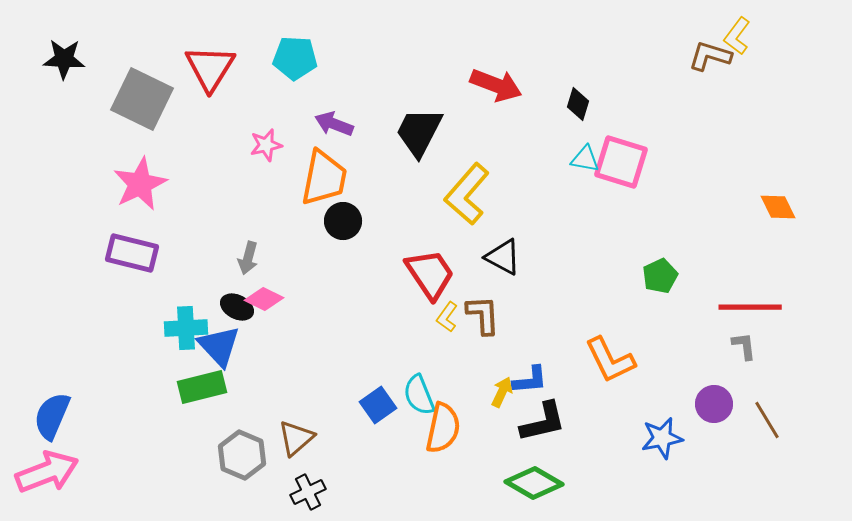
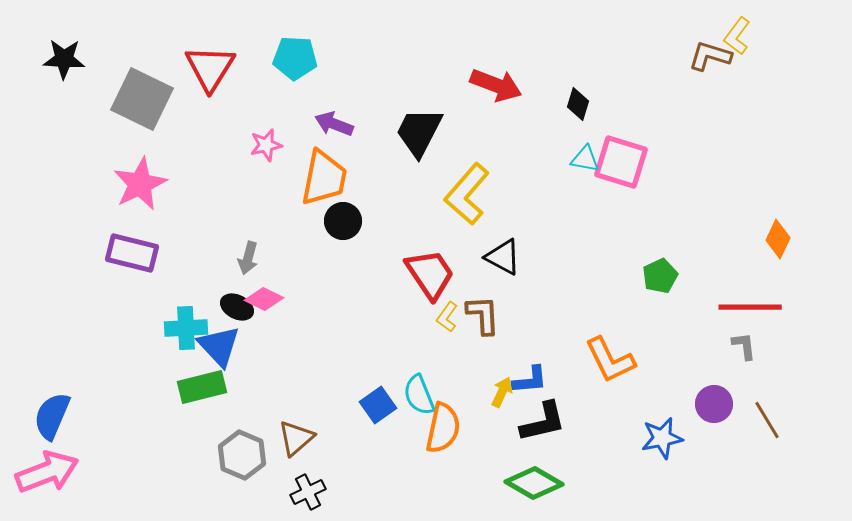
orange diamond at (778, 207): moved 32 px down; rotated 51 degrees clockwise
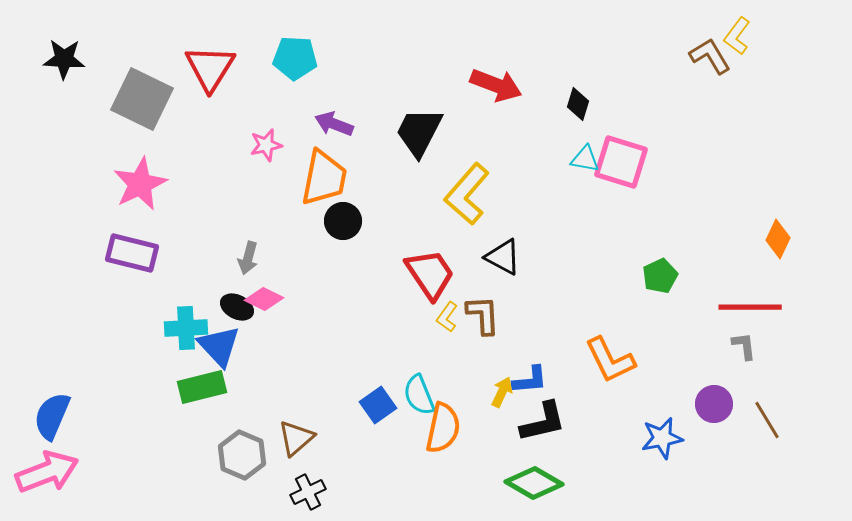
brown L-shape at (710, 56): rotated 42 degrees clockwise
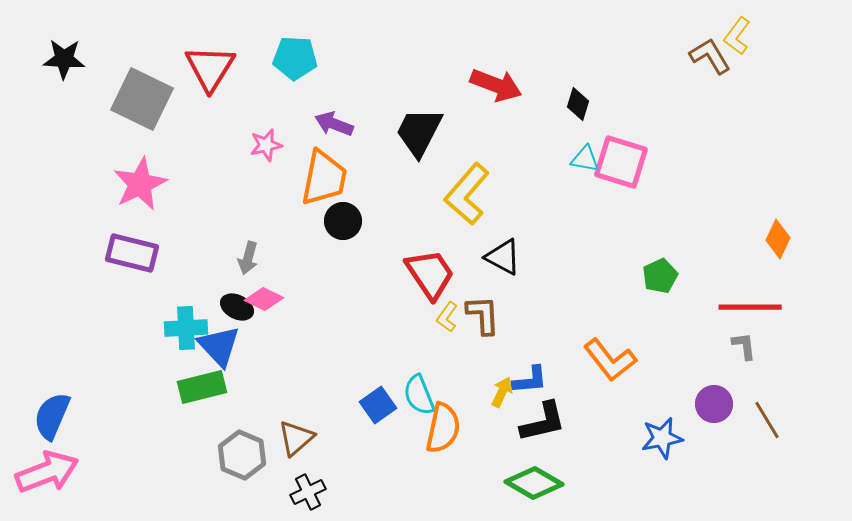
orange L-shape at (610, 360): rotated 12 degrees counterclockwise
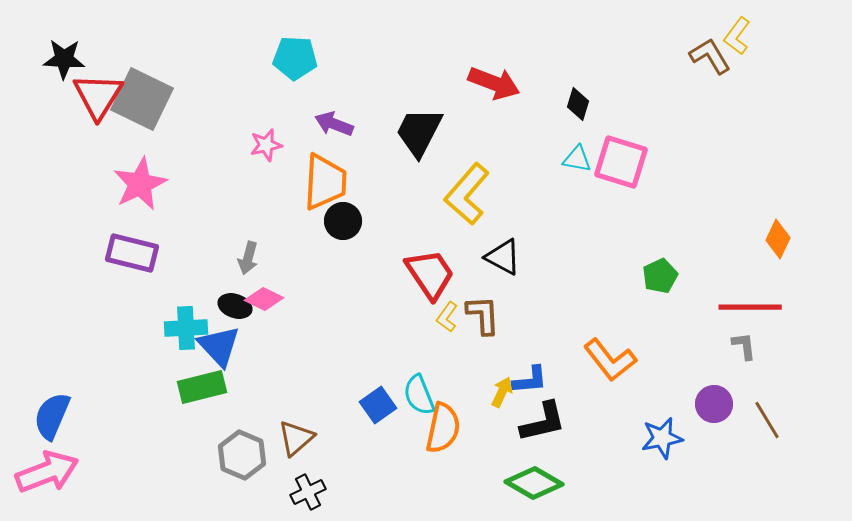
red triangle at (210, 68): moved 112 px left, 28 px down
red arrow at (496, 85): moved 2 px left, 2 px up
cyan triangle at (585, 159): moved 8 px left
orange trapezoid at (324, 178): moved 1 px right, 4 px down; rotated 8 degrees counterclockwise
black ellipse at (237, 307): moved 2 px left, 1 px up; rotated 8 degrees counterclockwise
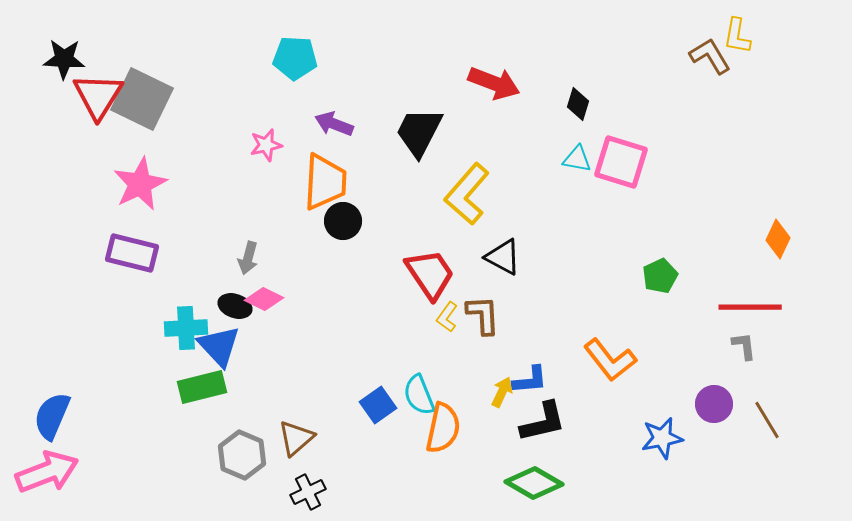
yellow L-shape at (737, 36): rotated 27 degrees counterclockwise
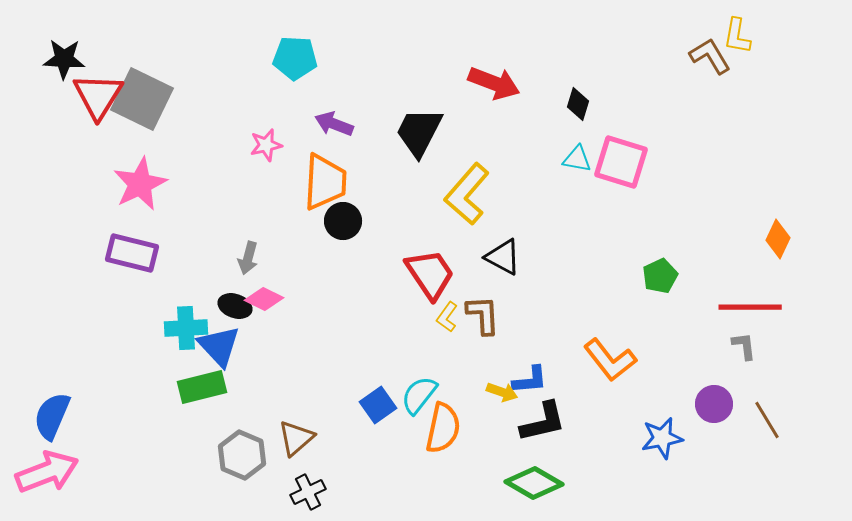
yellow arrow at (502, 392): rotated 84 degrees clockwise
cyan semicircle at (419, 395): rotated 60 degrees clockwise
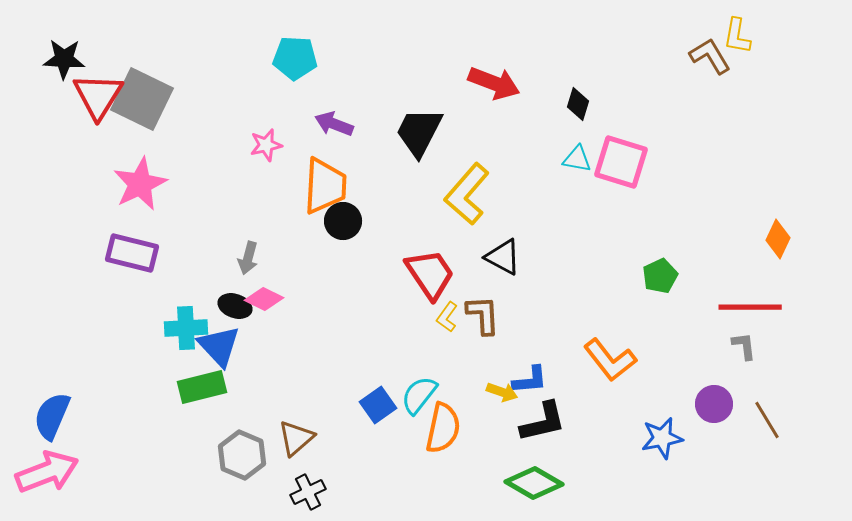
orange trapezoid at (325, 182): moved 4 px down
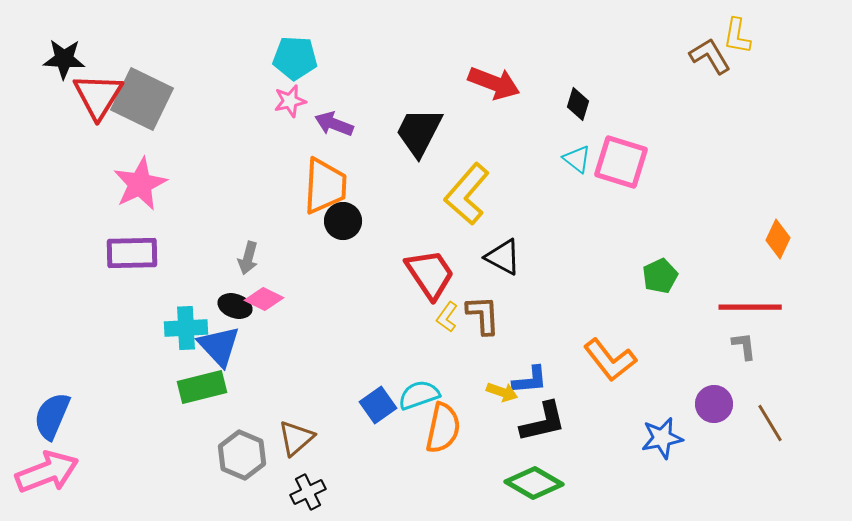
pink star at (266, 145): moved 24 px right, 44 px up
cyan triangle at (577, 159): rotated 28 degrees clockwise
purple rectangle at (132, 253): rotated 15 degrees counterclockwise
cyan semicircle at (419, 395): rotated 33 degrees clockwise
brown line at (767, 420): moved 3 px right, 3 px down
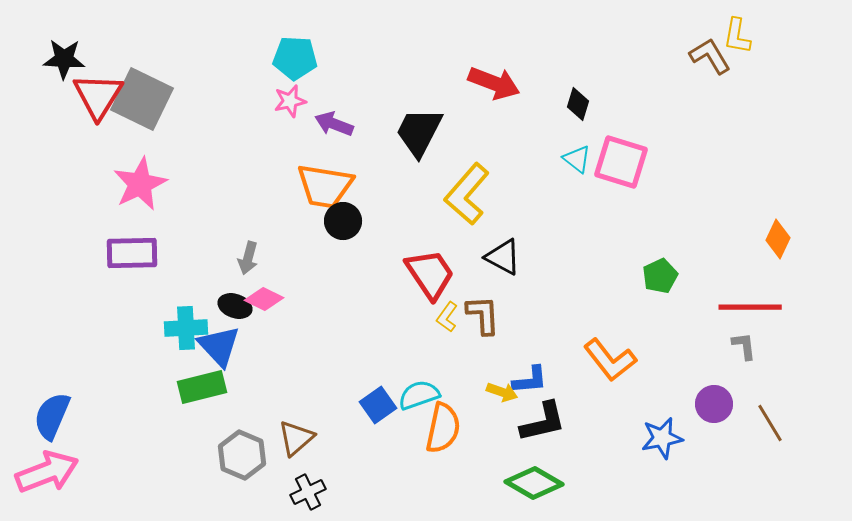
orange trapezoid at (325, 186): rotated 96 degrees clockwise
